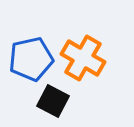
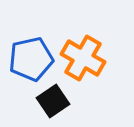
black square: rotated 28 degrees clockwise
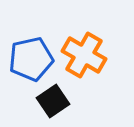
orange cross: moved 1 px right, 3 px up
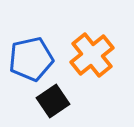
orange cross: moved 8 px right; rotated 21 degrees clockwise
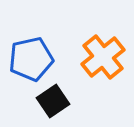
orange cross: moved 11 px right, 2 px down
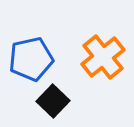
black square: rotated 12 degrees counterclockwise
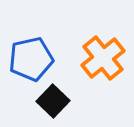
orange cross: moved 1 px down
